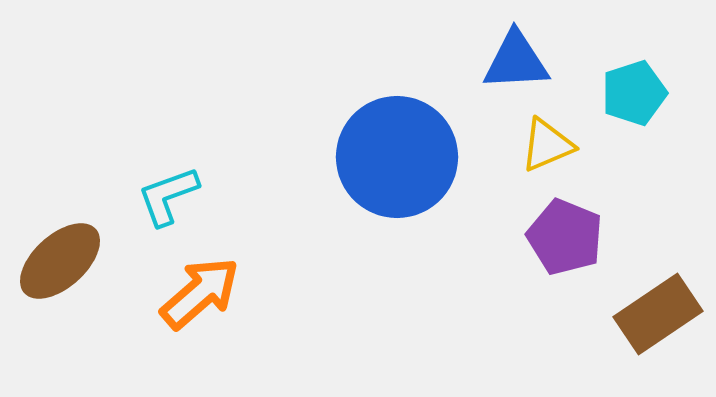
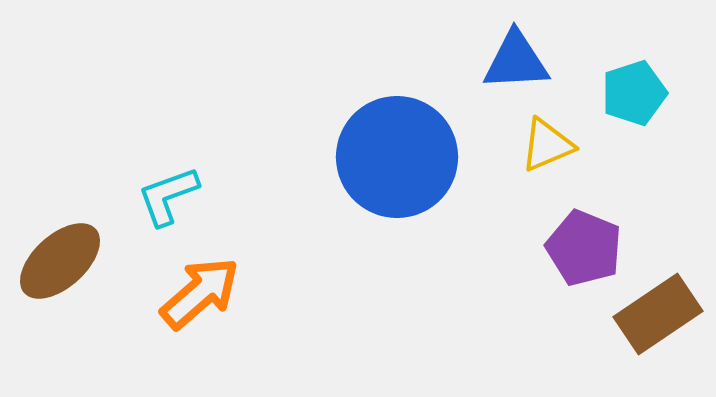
purple pentagon: moved 19 px right, 11 px down
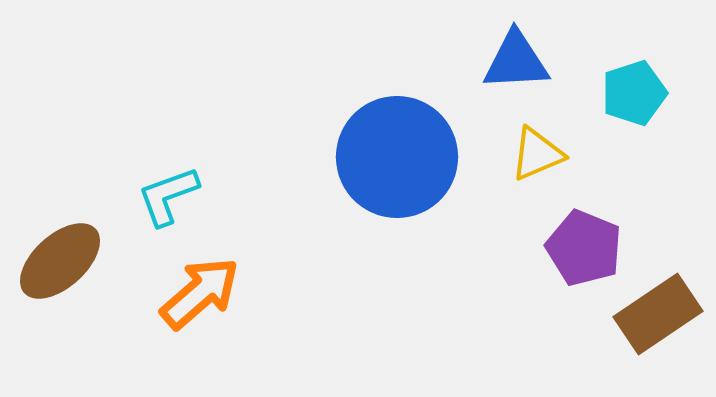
yellow triangle: moved 10 px left, 9 px down
